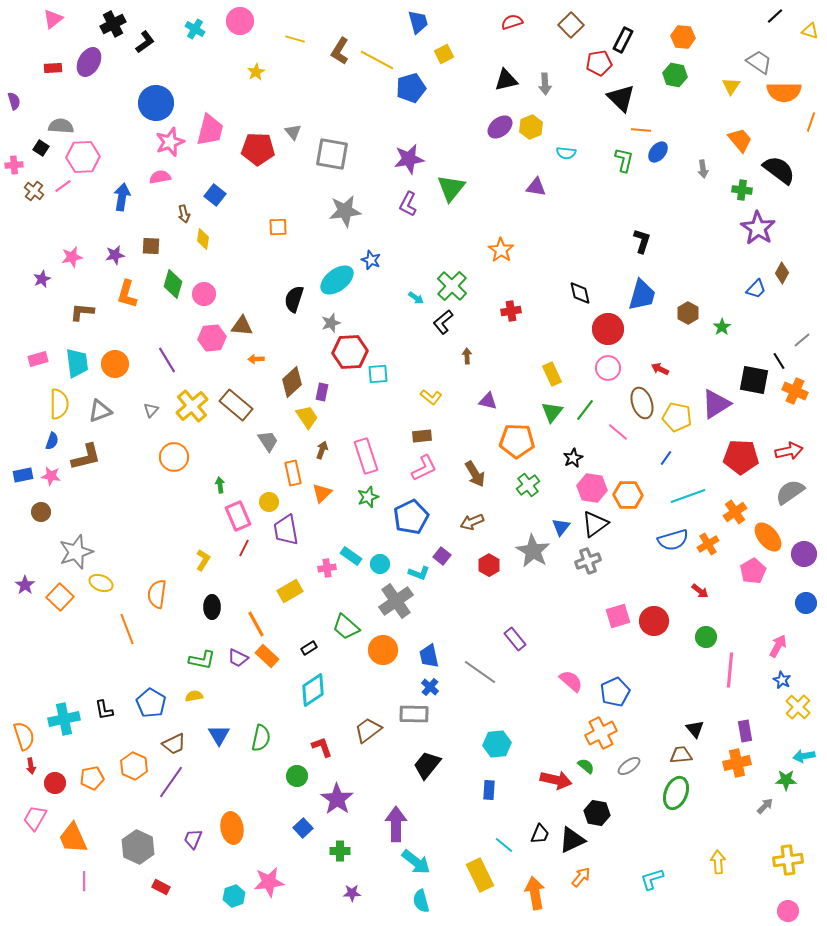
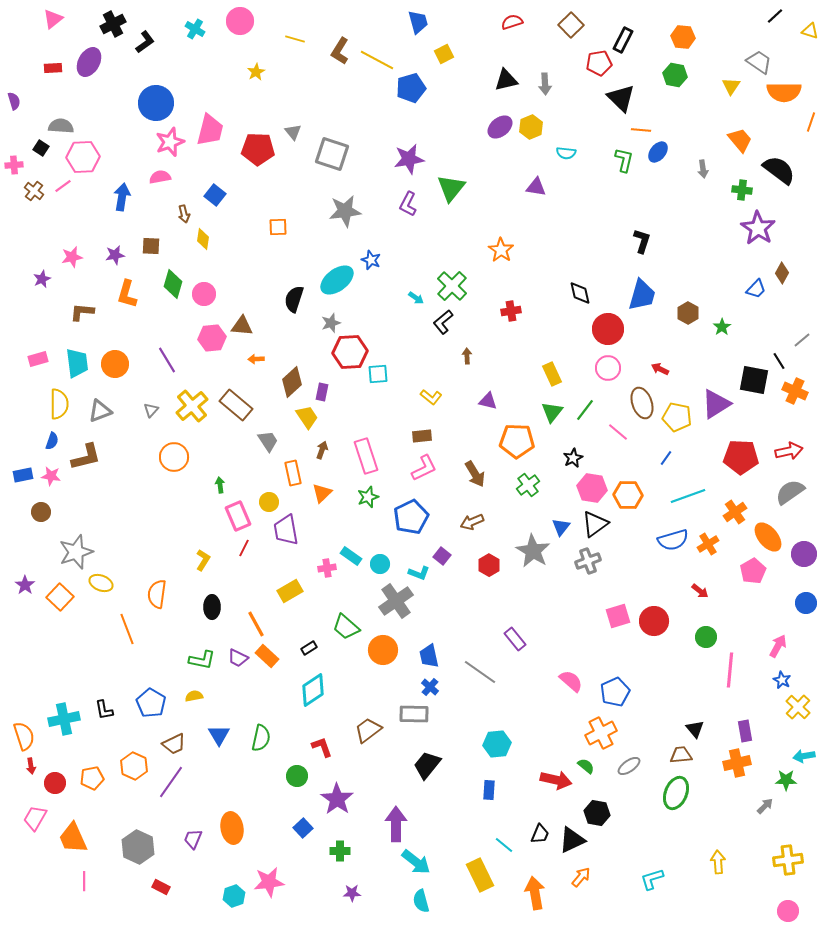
gray square at (332, 154): rotated 8 degrees clockwise
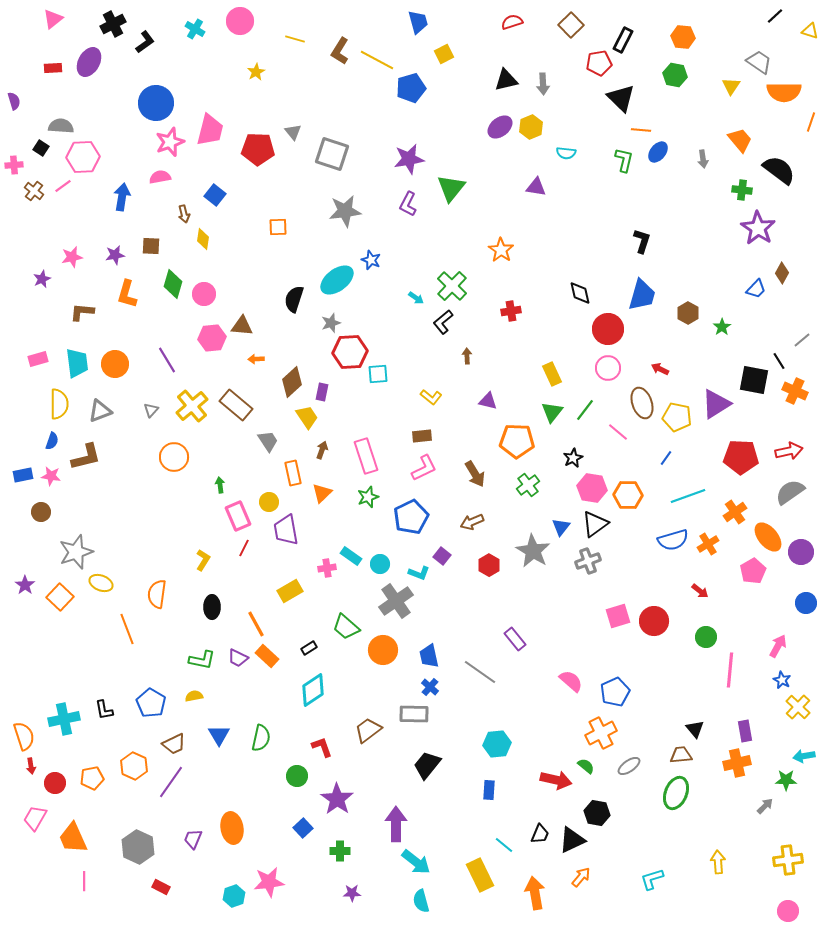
gray arrow at (545, 84): moved 2 px left
gray arrow at (703, 169): moved 10 px up
purple circle at (804, 554): moved 3 px left, 2 px up
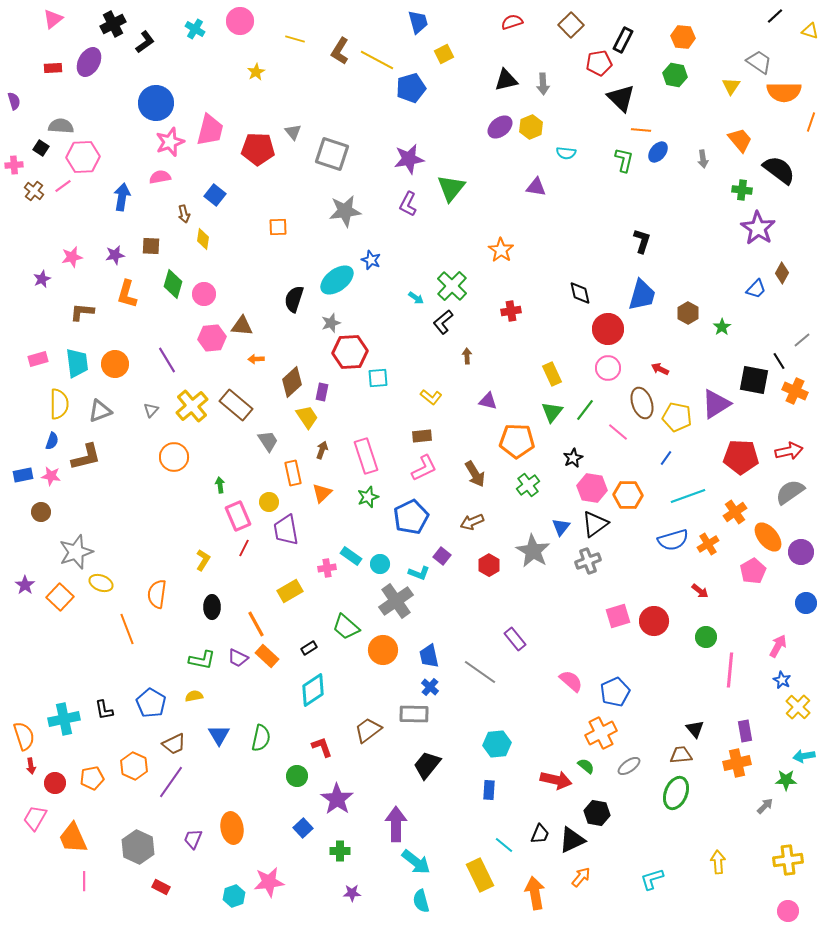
cyan square at (378, 374): moved 4 px down
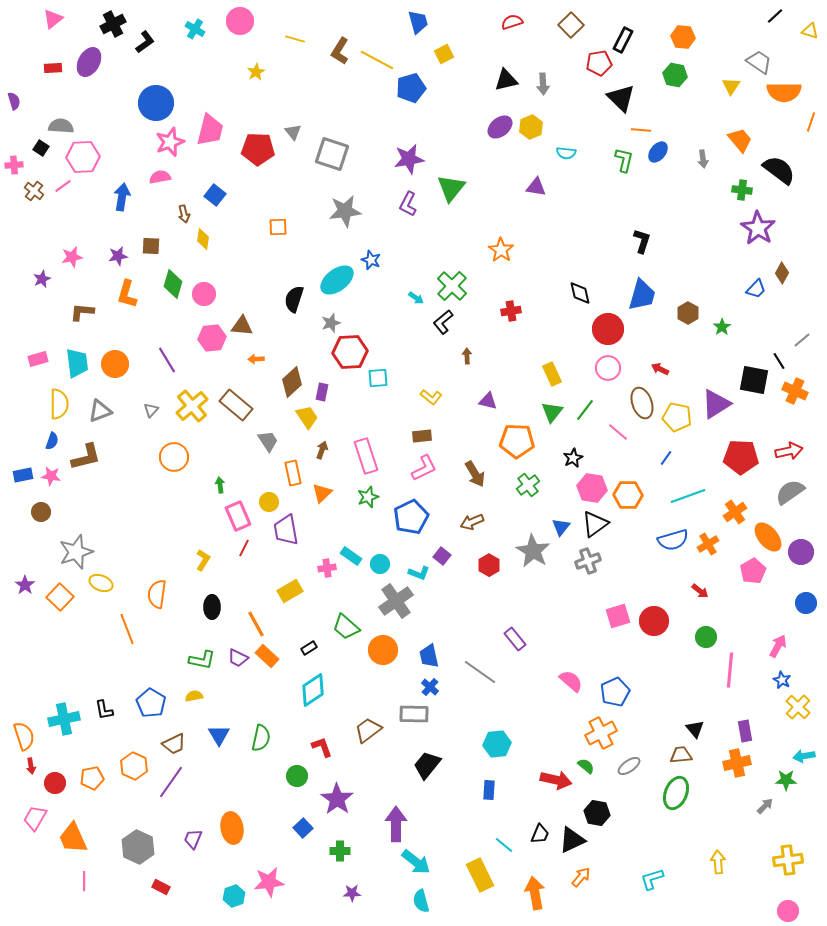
purple star at (115, 255): moved 3 px right, 1 px down
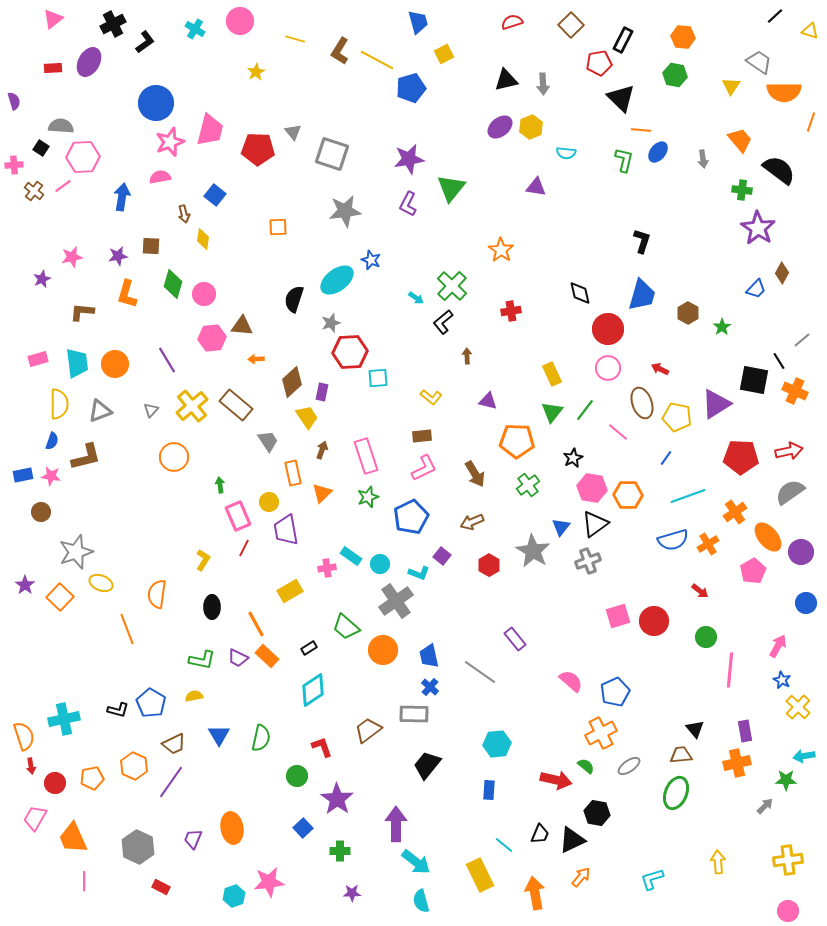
black L-shape at (104, 710): moved 14 px right; rotated 65 degrees counterclockwise
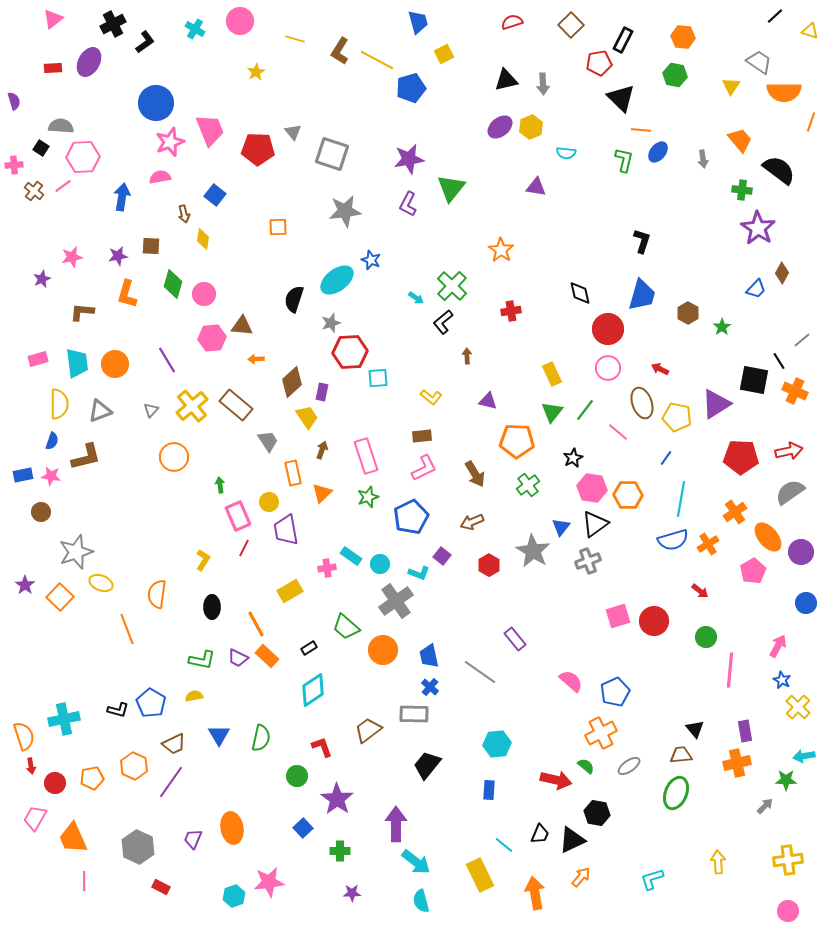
pink trapezoid at (210, 130): rotated 36 degrees counterclockwise
cyan line at (688, 496): moved 7 px left, 3 px down; rotated 60 degrees counterclockwise
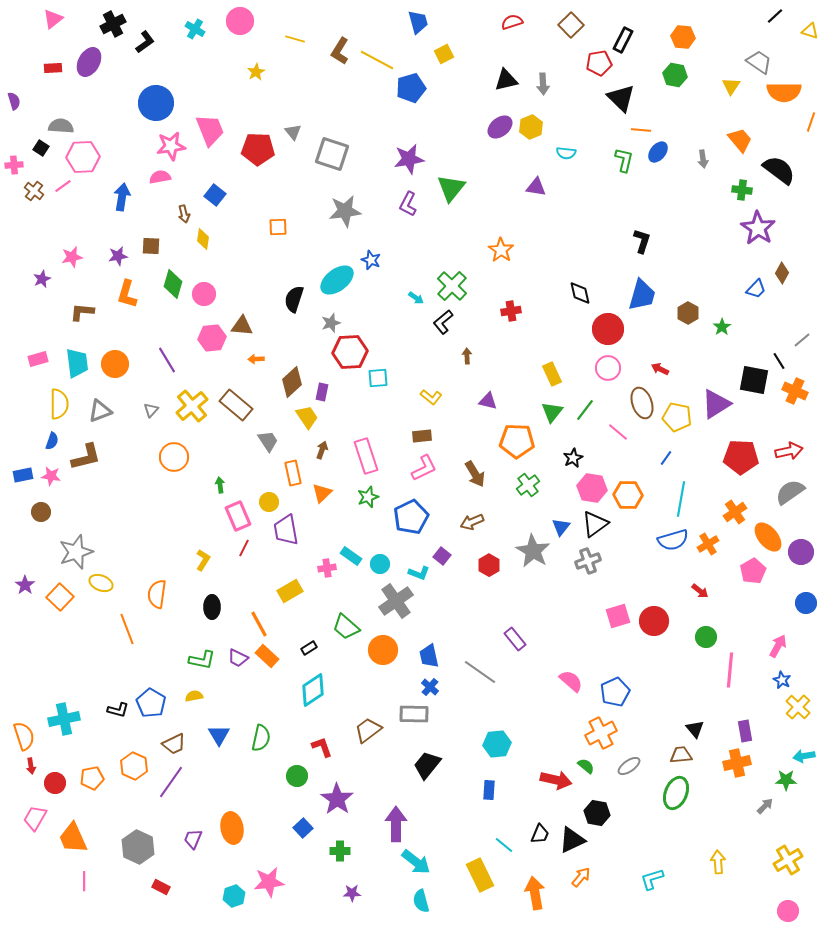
pink star at (170, 142): moved 1 px right, 4 px down; rotated 12 degrees clockwise
orange line at (256, 624): moved 3 px right
yellow cross at (788, 860): rotated 24 degrees counterclockwise
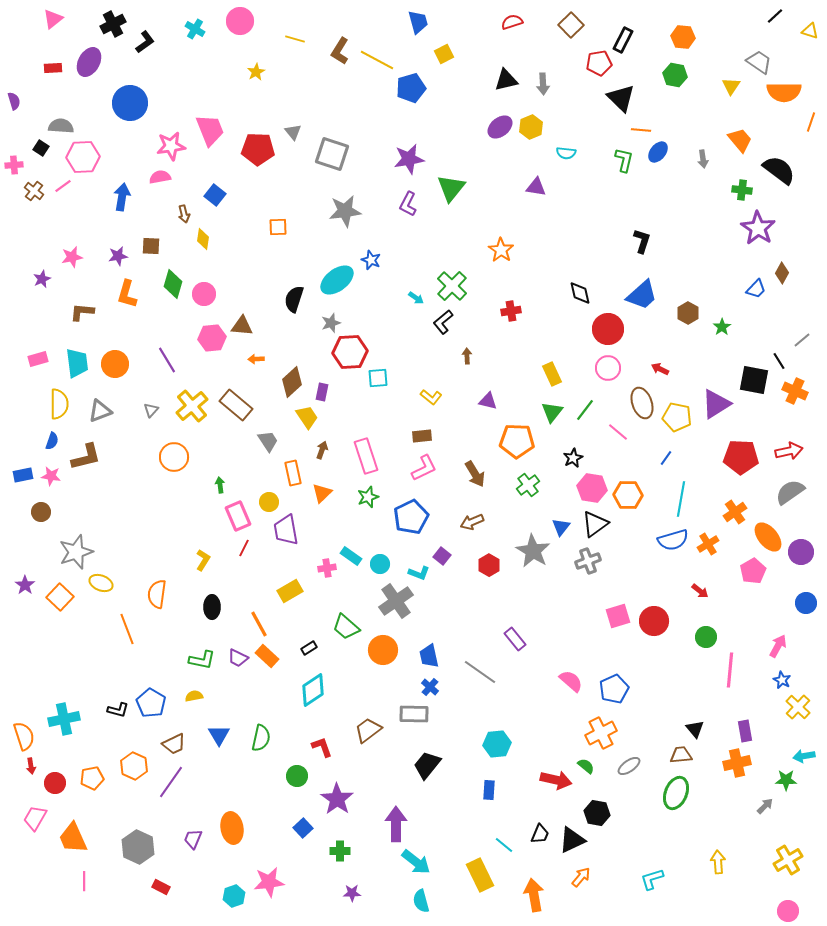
blue circle at (156, 103): moved 26 px left
blue trapezoid at (642, 295): rotated 32 degrees clockwise
blue pentagon at (615, 692): moved 1 px left, 3 px up
orange arrow at (535, 893): moved 1 px left, 2 px down
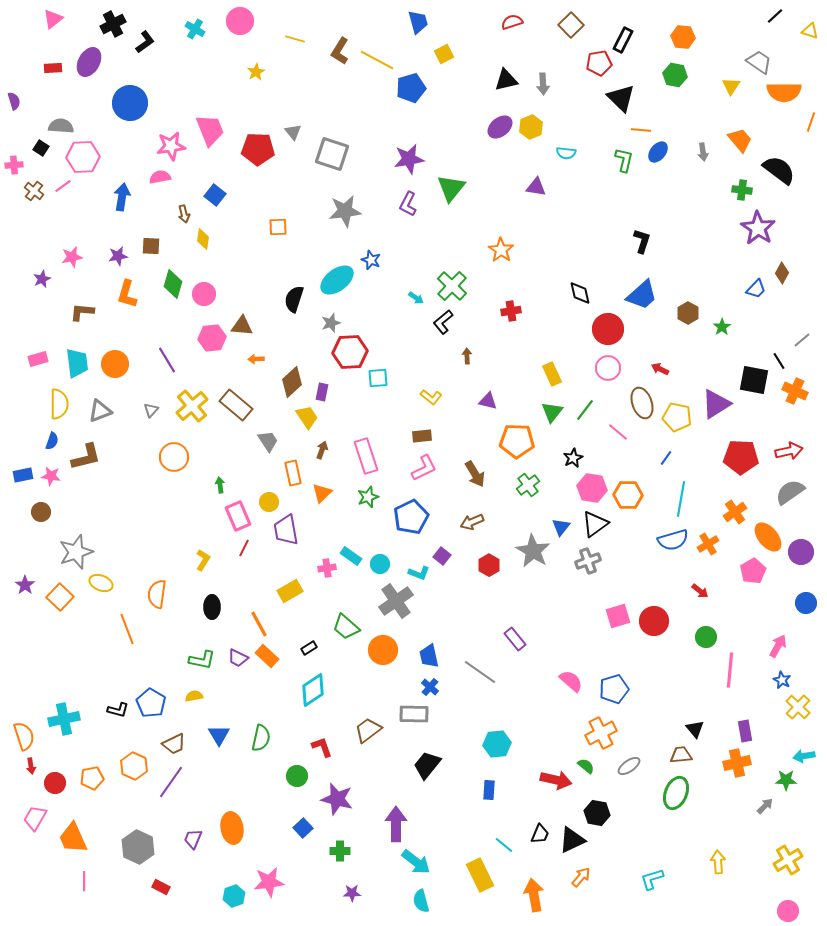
gray arrow at (703, 159): moved 7 px up
blue pentagon at (614, 689): rotated 8 degrees clockwise
purple star at (337, 799): rotated 20 degrees counterclockwise
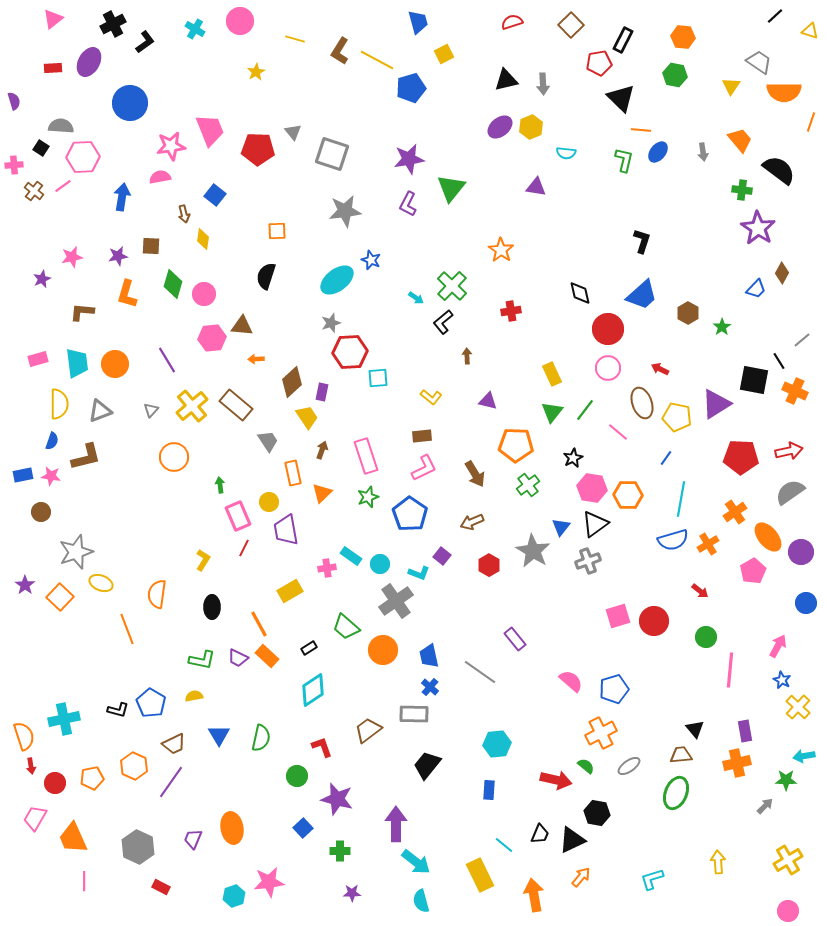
orange square at (278, 227): moved 1 px left, 4 px down
black semicircle at (294, 299): moved 28 px left, 23 px up
orange pentagon at (517, 441): moved 1 px left, 4 px down
blue pentagon at (411, 517): moved 1 px left, 3 px up; rotated 12 degrees counterclockwise
